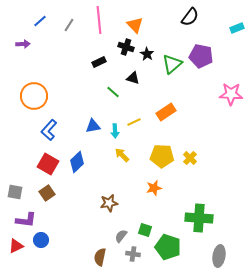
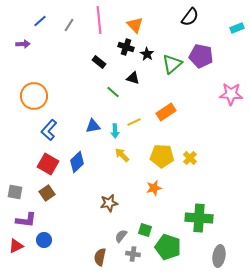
black rectangle: rotated 64 degrees clockwise
blue circle: moved 3 px right
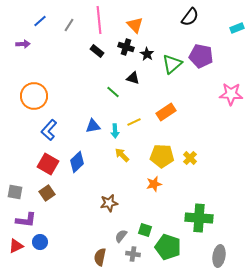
black rectangle: moved 2 px left, 11 px up
orange star: moved 4 px up
blue circle: moved 4 px left, 2 px down
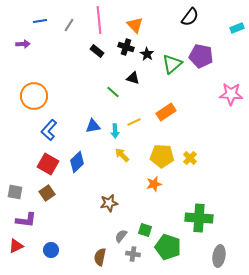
blue line: rotated 32 degrees clockwise
blue circle: moved 11 px right, 8 px down
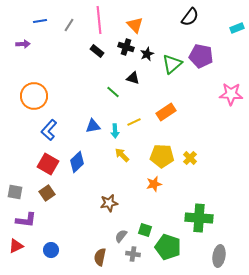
black star: rotated 16 degrees clockwise
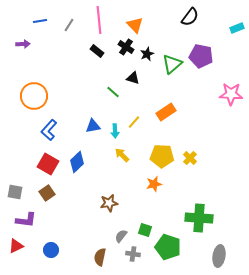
black cross: rotated 14 degrees clockwise
yellow line: rotated 24 degrees counterclockwise
